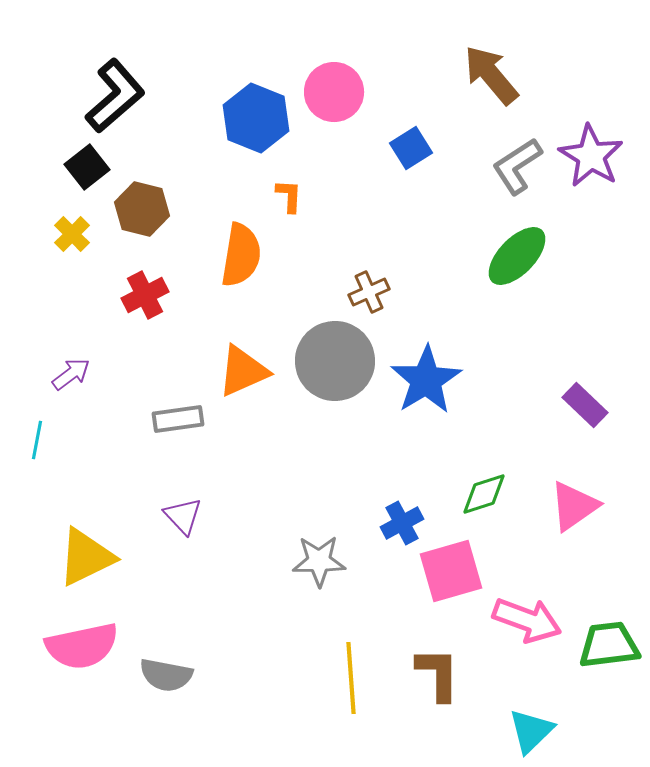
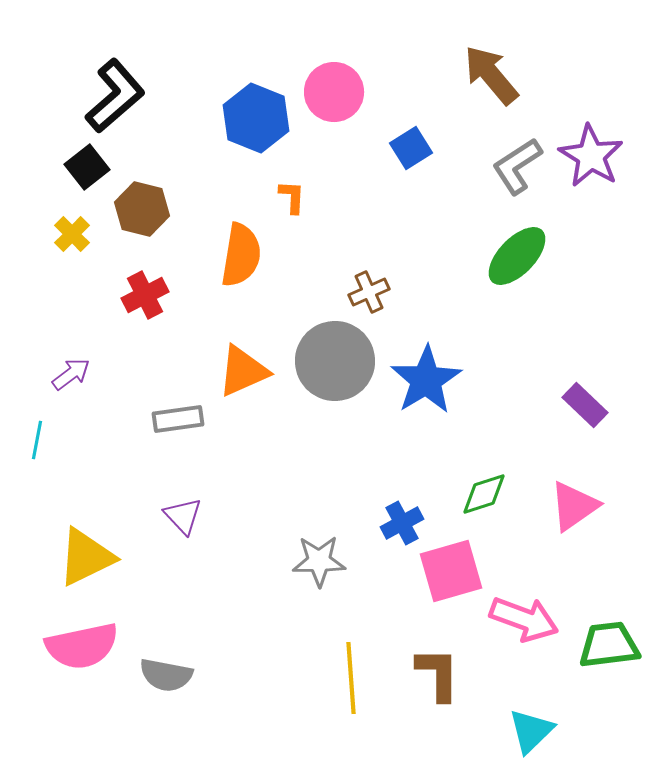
orange L-shape: moved 3 px right, 1 px down
pink arrow: moved 3 px left, 1 px up
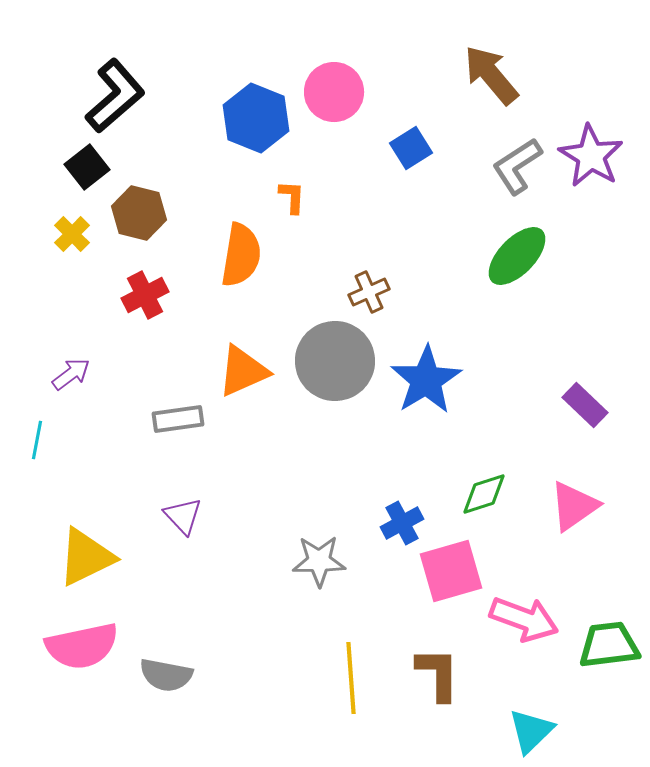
brown hexagon: moved 3 px left, 4 px down
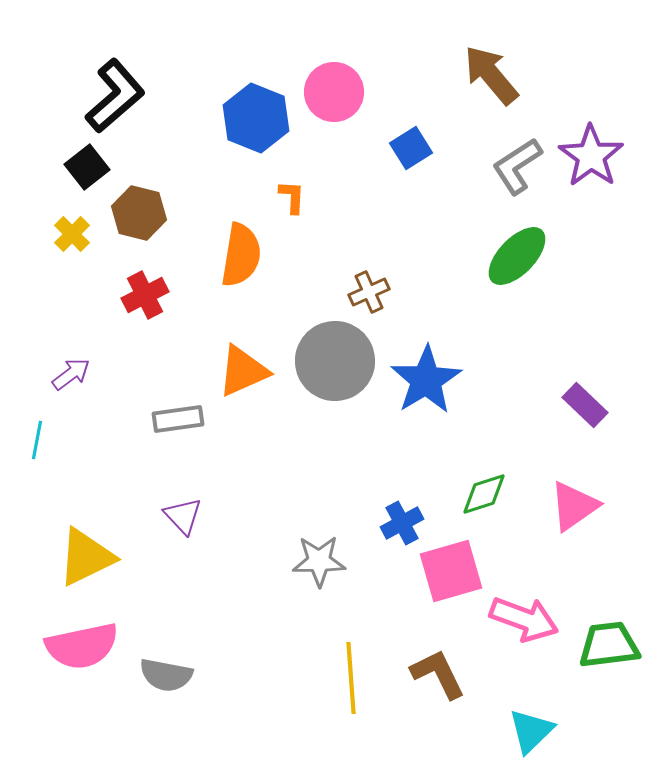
purple star: rotated 4 degrees clockwise
brown L-shape: rotated 26 degrees counterclockwise
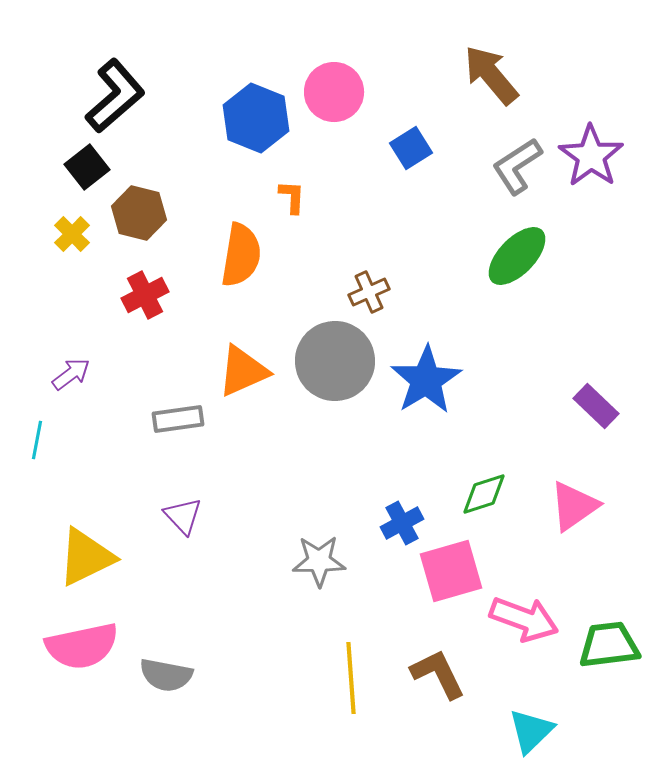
purple rectangle: moved 11 px right, 1 px down
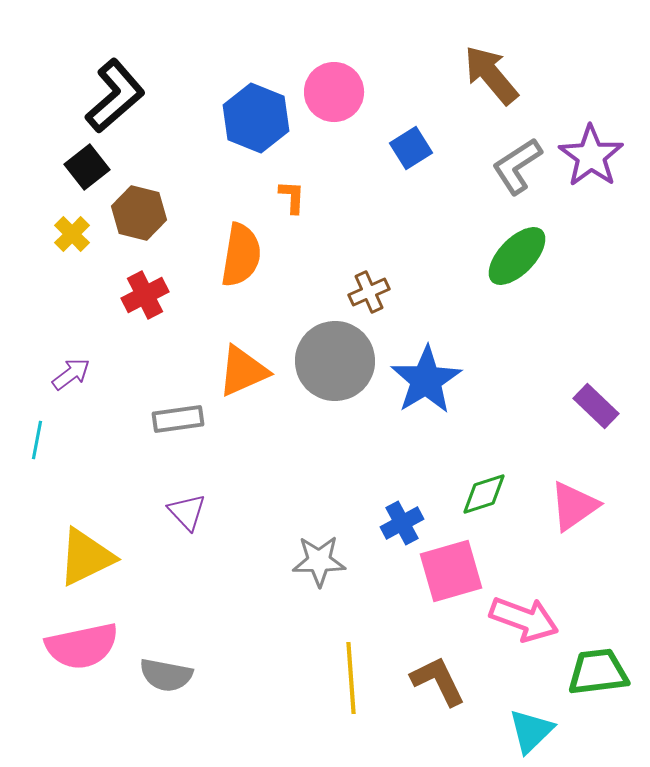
purple triangle: moved 4 px right, 4 px up
green trapezoid: moved 11 px left, 27 px down
brown L-shape: moved 7 px down
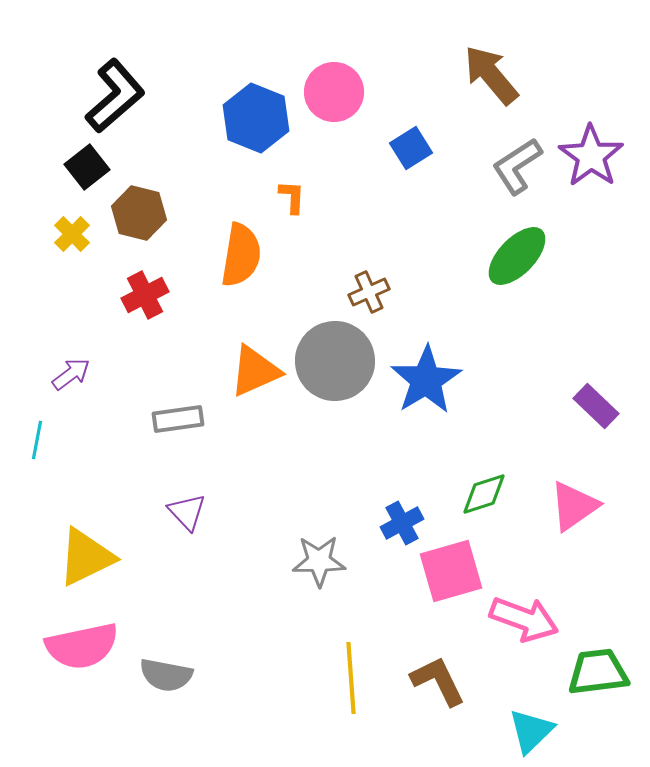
orange triangle: moved 12 px right
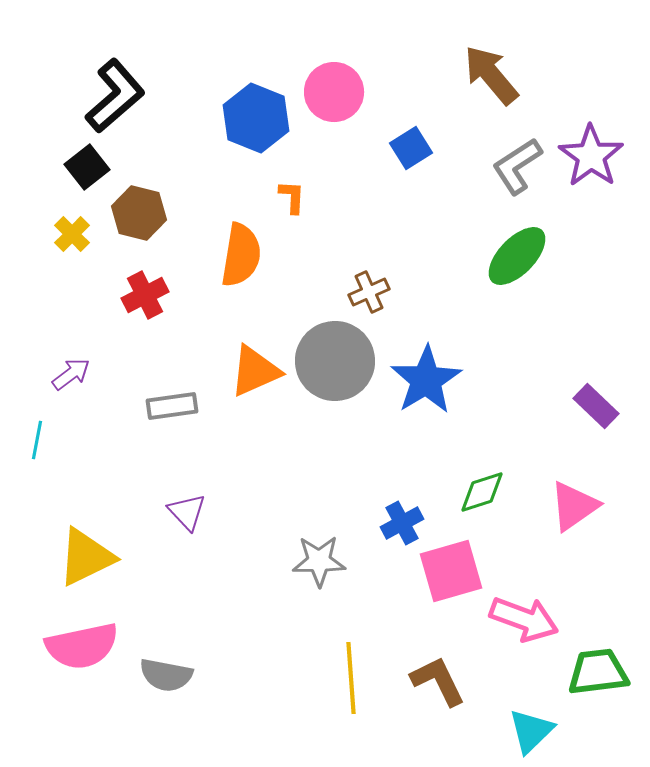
gray rectangle: moved 6 px left, 13 px up
green diamond: moved 2 px left, 2 px up
